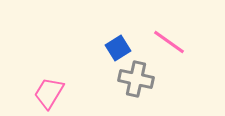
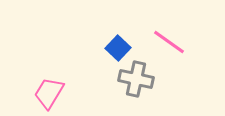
blue square: rotated 15 degrees counterclockwise
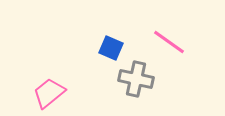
blue square: moved 7 px left; rotated 20 degrees counterclockwise
pink trapezoid: rotated 20 degrees clockwise
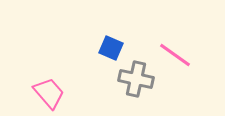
pink line: moved 6 px right, 13 px down
pink trapezoid: rotated 88 degrees clockwise
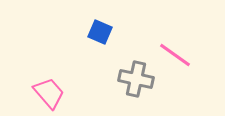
blue square: moved 11 px left, 16 px up
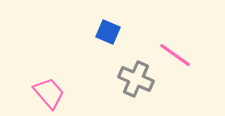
blue square: moved 8 px right
gray cross: rotated 12 degrees clockwise
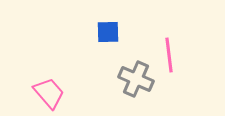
blue square: rotated 25 degrees counterclockwise
pink line: moved 6 px left; rotated 48 degrees clockwise
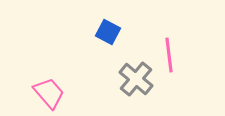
blue square: rotated 30 degrees clockwise
gray cross: rotated 16 degrees clockwise
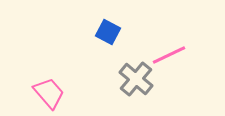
pink line: rotated 72 degrees clockwise
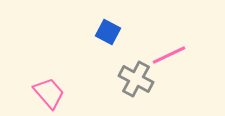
gray cross: rotated 12 degrees counterclockwise
